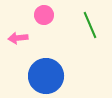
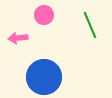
blue circle: moved 2 px left, 1 px down
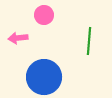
green line: moved 1 px left, 16 px down; rotated 28 degrees clockwise
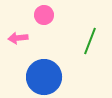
green line: moved 1 px right; rotated 16 degrees clockwise
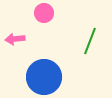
pink circle: moved 2 px up
pink arrow: moved 3 px left, 1 px down
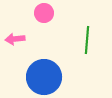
green line: moved 3 px left, 1 px up; rotated 16 degrees counterclockwise
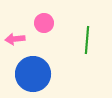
pink circle: moved 10 px down
blue circle: moved 11 px left, 3 px up
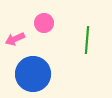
pink arrow: rotated 18 degrees counterclockwise
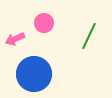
green line: moved 2 px right, 4 px up; rotated 20 degrees clockwise
blue circle: moved 1 px right
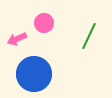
pink arrow: moved 2 px right
